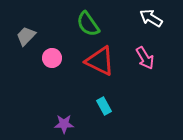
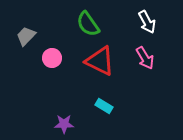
white arrow: moved 4 px left, 4 px down; rotated 150 degrees counterclockwise
cyan rectangle: rotated 30 degrees counterclockwise
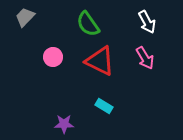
gray trapezoid: moved 1 px left, 19 px up
pink circle: moved 1 px right, 1 px up
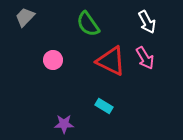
pink circle: moved 3 px down
red triangle: moved 11 px right
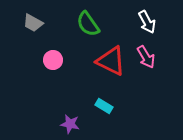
gray trapezoid: moved 8 px right, 6 px down; rotated 105 degrees counterclockwise
pink arrow: moved 1 px right, 1 px up
purple star: moved 6 px right; rotated 12 degrees clockwise
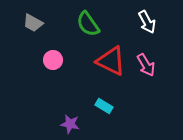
pink arrow: moved 8 px down
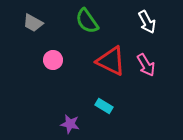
green semicircle: moved 1 px left, 3 px up
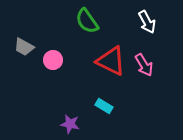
gray trapezoid: moved 9 px left, 24 px down
pink arrow: moved 2 px left
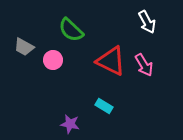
green semicircle: moved 16 px left, 9 px down; rotated 12 degrees counterclockwise
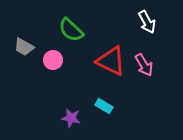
purple star: moved 1 px right, 6 px up
